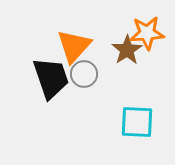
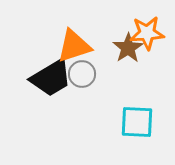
orange triangle: rotated 30 degrees clockwise
brown star: moved 1 px right, 2 px up
gray circle: moved 2 px left
black trapezoid: rotated 78 degrees clockwise
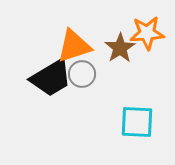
brown star: moved 8 px left
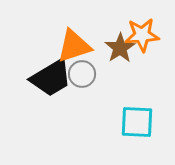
orange star: moved 5 px left, 2 px down
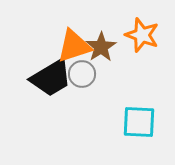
orange star: rotated 24 degrees clockwise
brown star: moved 19 px left, 1 px up
cyan square: moved 2 px right
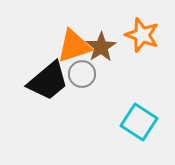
black trapezoid: moved 3 px left, 3 px down; rotated 9 degrees counterclockwise
cyan square: rotated 30 degrees clockwise
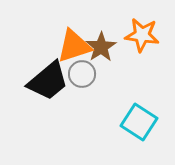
orange star: rotated 12 degrees counterclockwise
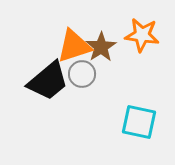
cyan square: rotated 21 degrees counterclockwise
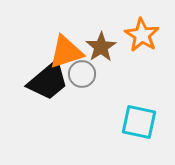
orange star: rotated 24 degrees clockwise
orange triangle: moved 8 px left, 6 px down
